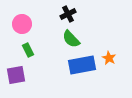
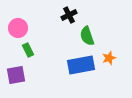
black cross: moved 1 px right, 1 px down
pink circle: moved 4 px left, 4 px down
green semicircle: moved 16 px right, 3 px up; rotated 24 degrees clockwise
orange star: rotated 24 degrees clockwise
blue rectangle: moved 1 px left
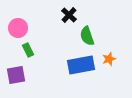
black cross: rotated 21 degrees counterclockwise
orange star: moved 1 px down
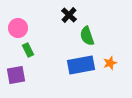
orange star: moved 1 px right, 4 px down
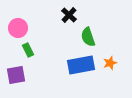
green semicircle: moved 1 px right, 1 px down
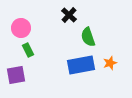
pink circle: moved 3 px right
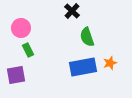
black cross: moved 3 px right, 4 px up
green semicircle: moved 1 px left
blue rectangle: moved 2 px right, 2 px down
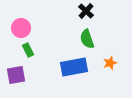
black cross: moved 14 px right
green semicircle: moved 2 px down
blue rectangle: moved 9 px left
